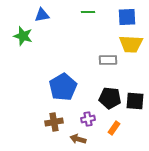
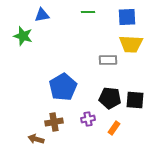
black square: moved 1 px up
brown arrow: moved 42 px left
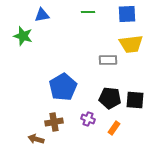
blue square: moved 3 px up
yellow trapezoid: rotated 10 degrees counterclockwise
purple cross: rotated 32 degrees clockwise
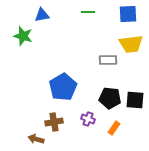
blue square: moved 1 px right
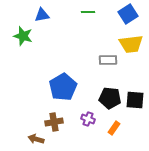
blue square: rotated 30 degrees counterclockwise
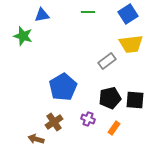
gray rectangle: moved 1 px left, 1 px down; rotated 36 degrees counterclockwise
black pentagon: rotated 20 degrees counterclockwise
brown cross: rotated 24 degrees counterclockwise
